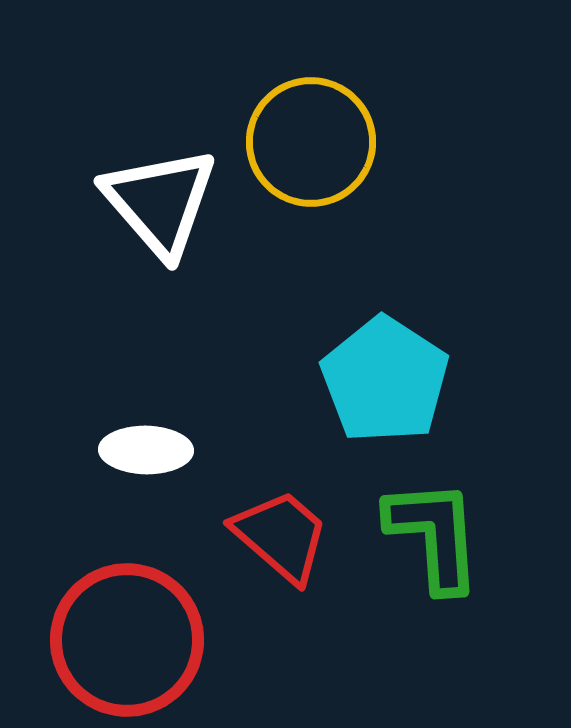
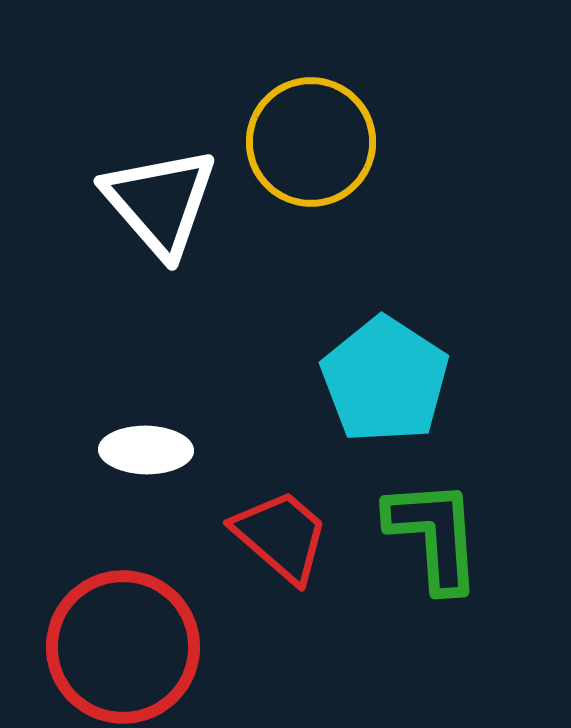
red circle: moved 4 px left, 7 px down
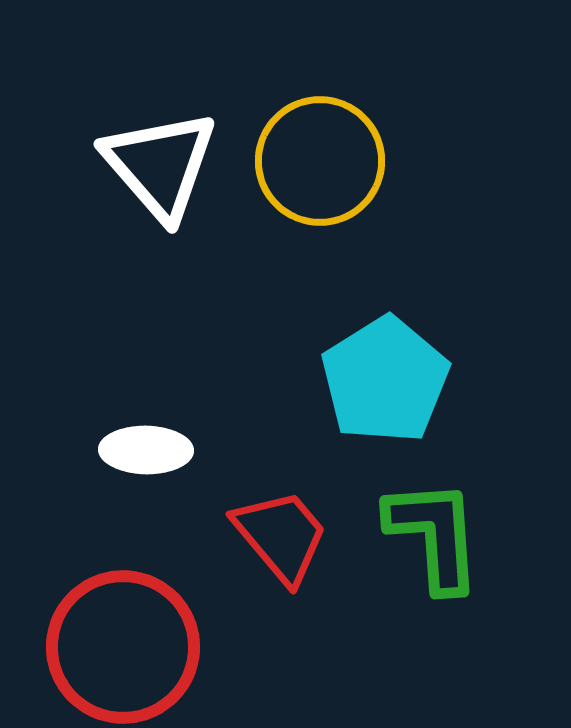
yellow circle: moved 9 px right, 19 px down
white triangle: moved 37 px up
cyan pentagon: rotated 7 degrees clockwise
red trapezoid: rotated 9 degrees clockwise
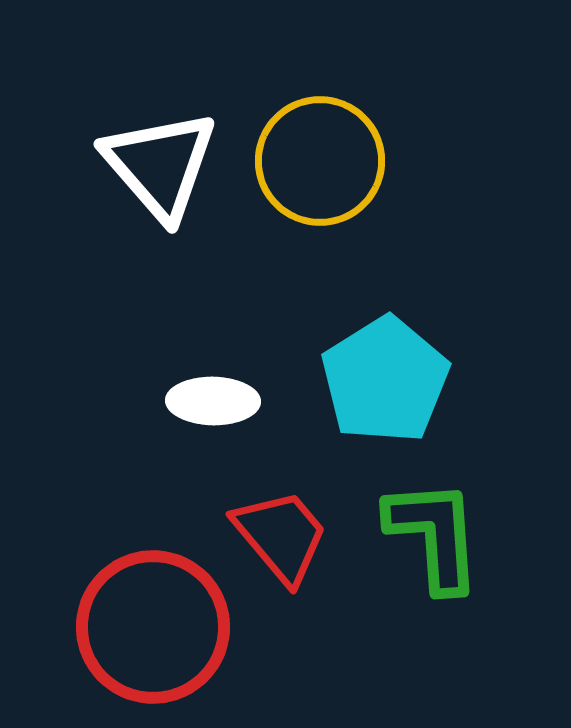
white ellipse: moved 67 px right, 49 px up
red circle: moved 30 px right, 20 px up
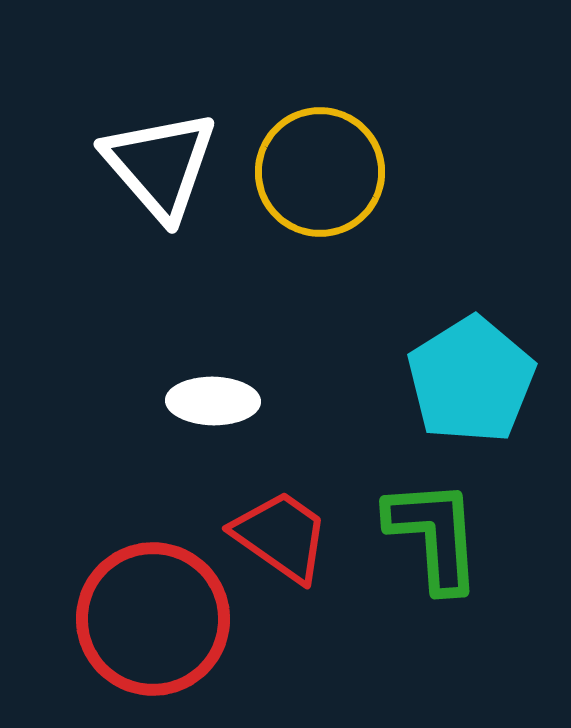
yellow circle: moved 11 px down
cyan pentagon: moved 86 px right
red trapezoid: rotated 15 degrees counterclockwise
red circle: moved 8 px up
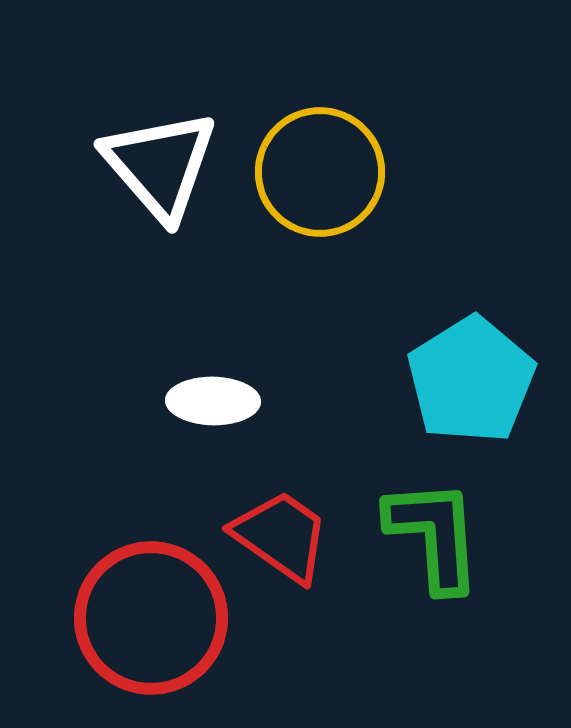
red circle: moved 2 px left, 1 px up
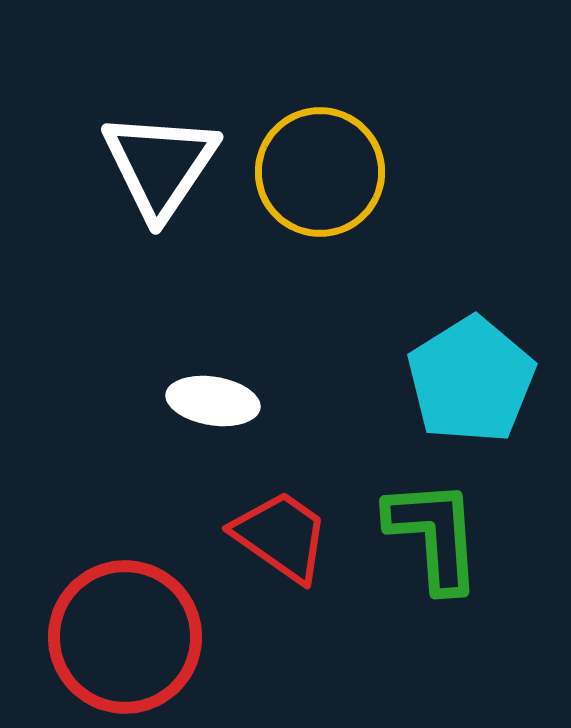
white triangle: rotated 15 degrees clockwise
white ellipse: rotated 8 degrees clockwise
red circle: moved 26 px left, 19 px down
